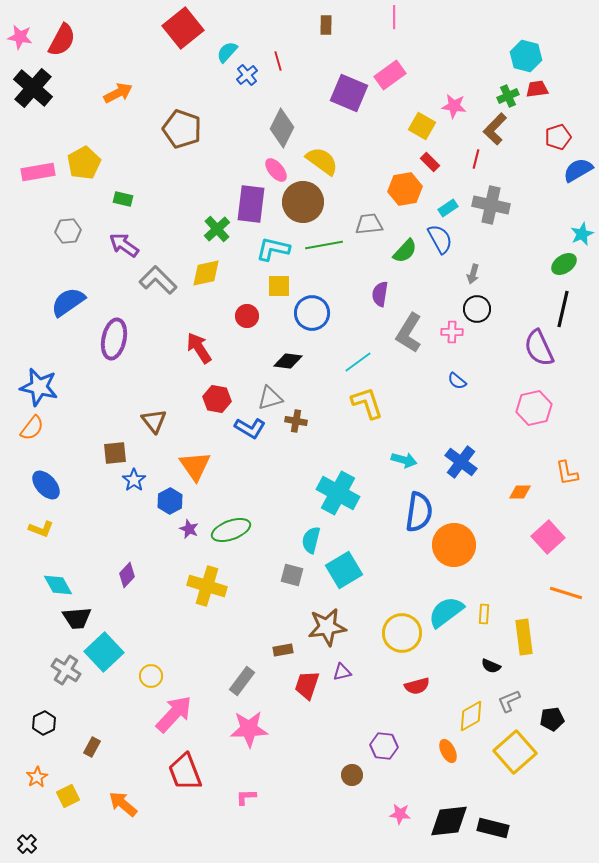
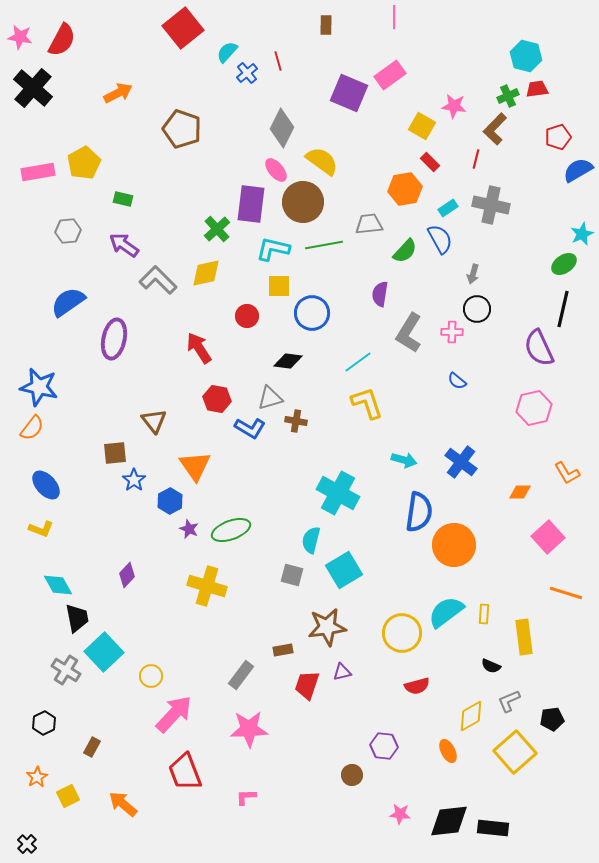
blue cross at (247, 75): moved 2 px up
orange L-shape at (567, 473): rotated 20 degrees counterclockwise
black trapezoid at (77, 618): rotated 96 degrees counterclockwise
gray rectangle at (242, 681): moved 1 px left, 6 px up
black rectangle at (493, 828): rotated 8 degrees counterclockwise
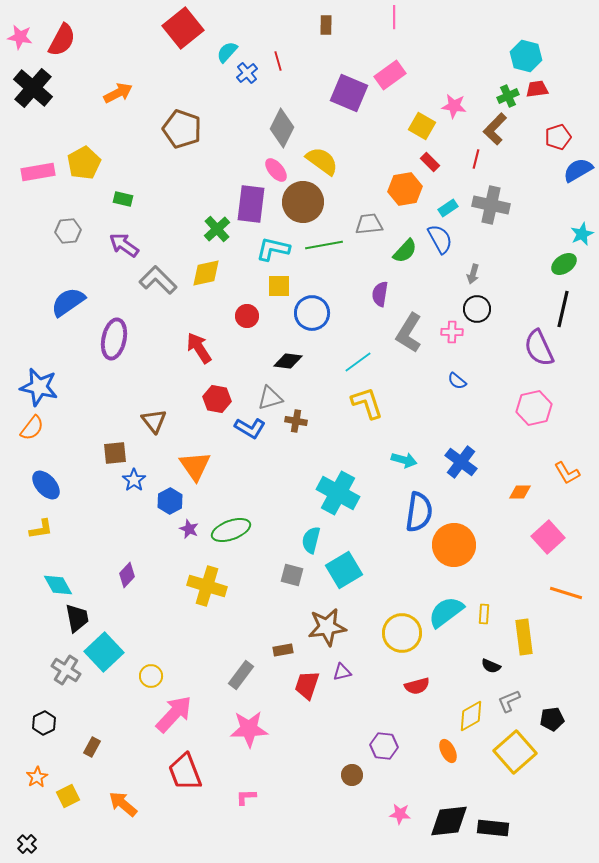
yellow L-shape at (41, 529): rotated 30 degrees counterclockwise
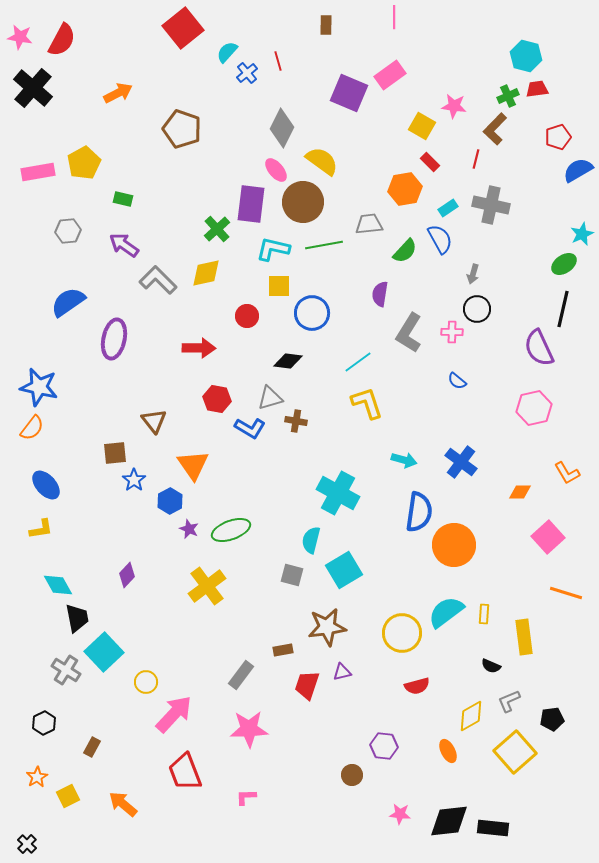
red arrow at (199, 348): rotated 124 degrees clockwise
orange triangle at (195, 466): moved 2 px left, 1 px up
yellow cross at (207, 586): rotated 36 degrees clockwise
yellow circle at (151, 676): moved 5 px left, 6 px down
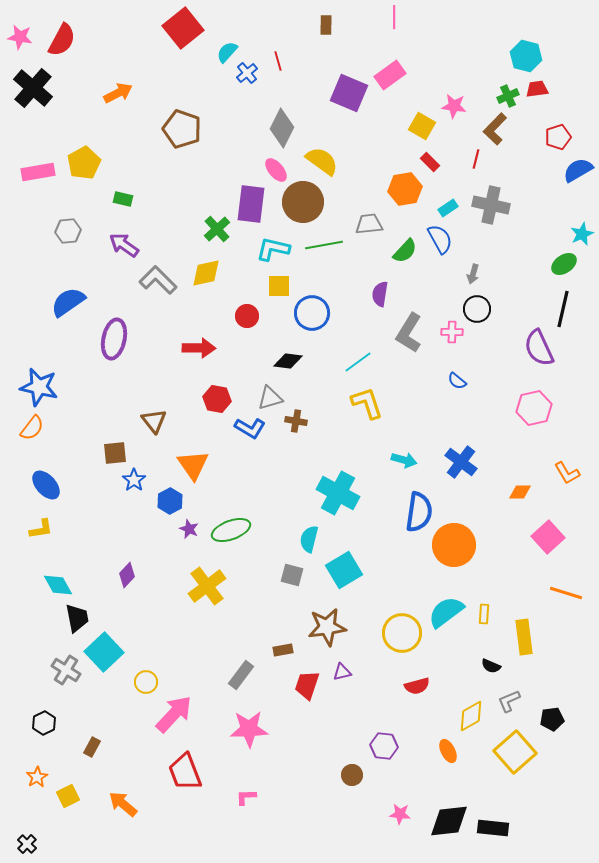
cyan semicircle at (311, 540): moved 2 px left, 1 px up
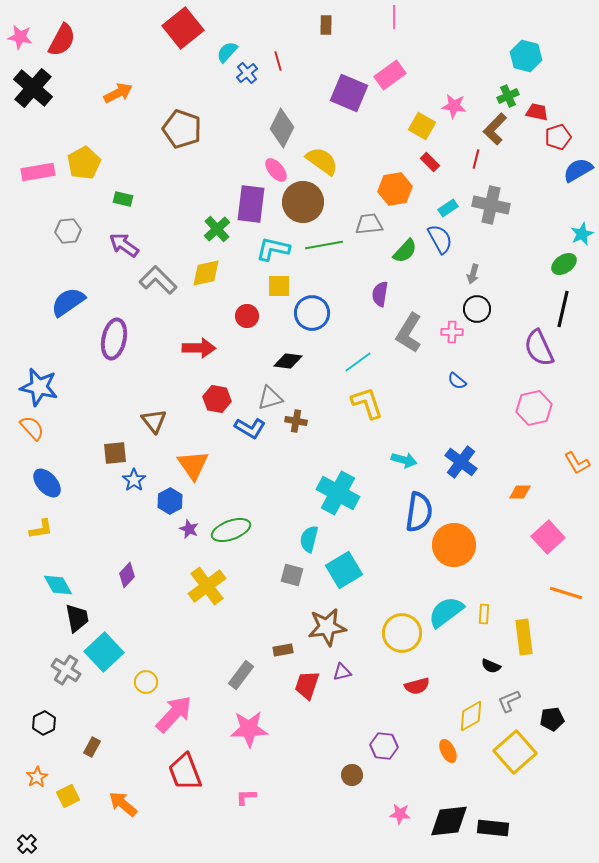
red trapezoid at (537, 89): moved 23 px down; rotated 20 degrees clockwise
orange hexagon at (405, 189): moved 10 px left
orange semicircle at (32, 428): rotated 80 degrees counterclockwise
orange L-shape at (567, 473): moved 10 px right, 10 px up
blue ellipse at (46, 485): moved 1 px right, 2 px up
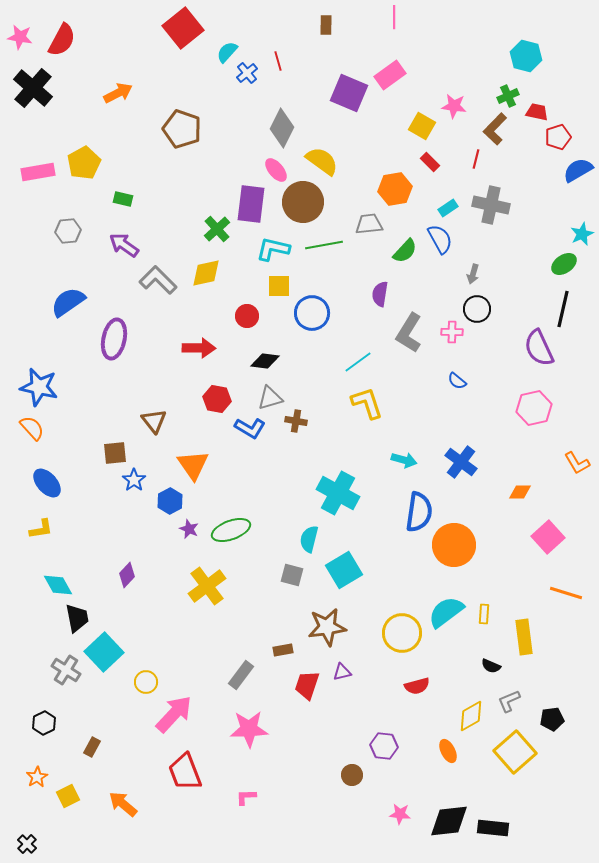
black diamond at (288, 361): moved 23 px left
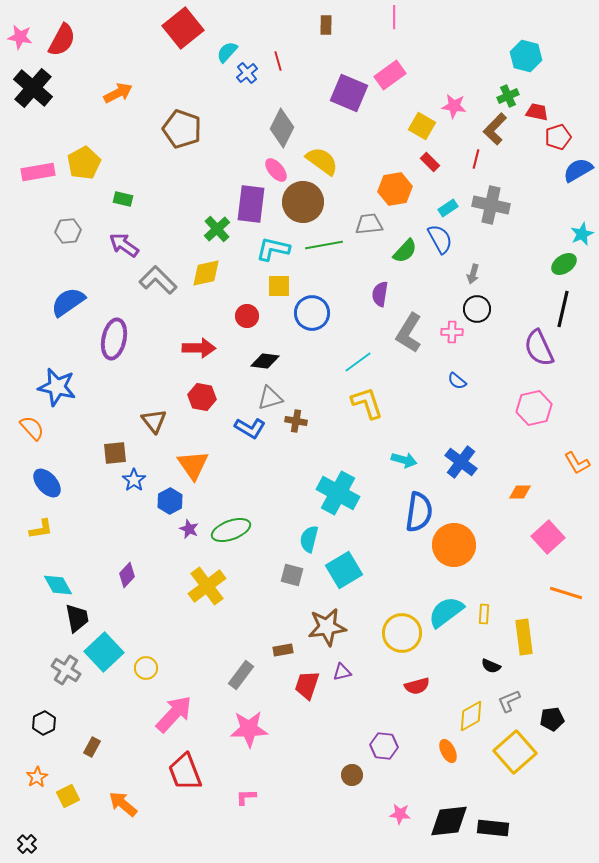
blue star at (39, 387): moved 18 px right
red hexagon at (217, 399): moved 15 px left, 2 px up
yellow circle at (146, 682): moved 14 px up
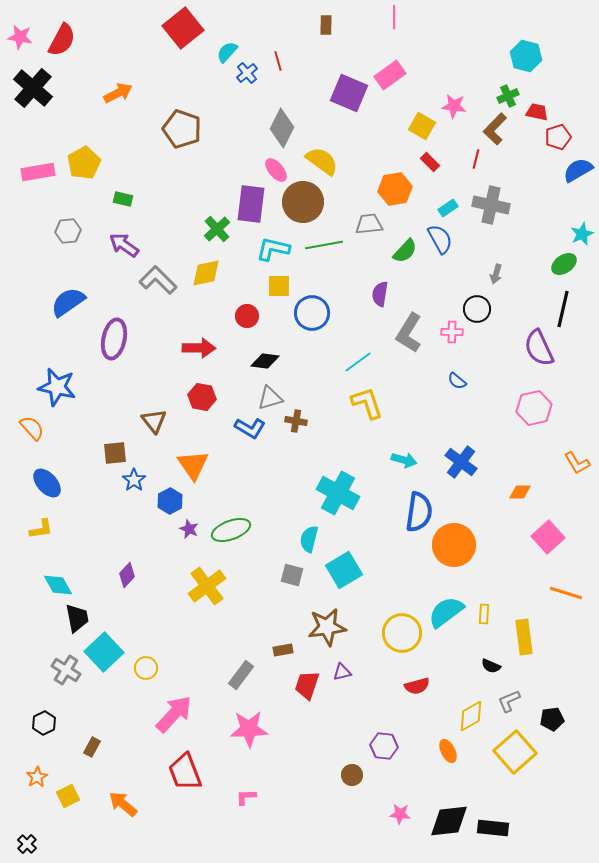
gray arrow at (473, 274): moved 23 px right
